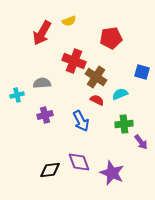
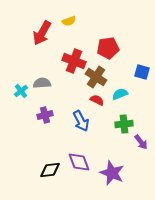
red pentagon: moved 3 px left, 10 px down
cyan cross: moved 4 px right, 4 px up; rotated 24 degrees counterclockwise
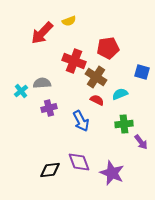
red arrow: rotated 15 degrees clockwise
purple cross: moved 4 px right, 7 px up
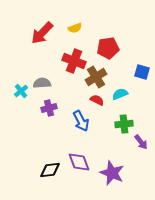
yellow semicircle: moved 6 px right, 7 px down
brown cross: rotated 25 degrees clockwise
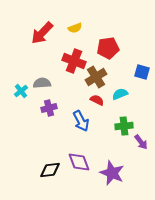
green cross: moved 2 px down
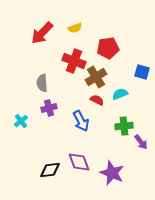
gray semicircle: rotated 90 degrees counterclockwise
cyan cross: moved 30 px down
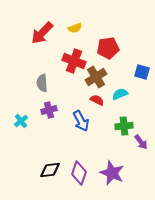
purple cross: moved 2 px down
purple diamond: moved 11 px down; rotated 40 degrees clockwise
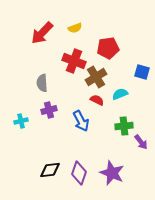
cyan cross: rotated 24 degrees clockwise
